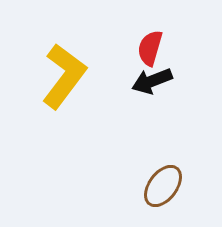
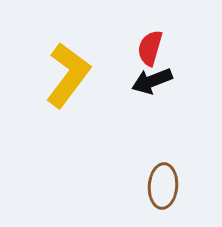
yellow L-shape: moved 4 px right, 1 px up
brown ellipse: rotated 33 degrees counterclockwise
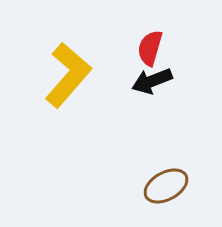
yellow L-shape: rotated 4 degrees clockwise
brown ellipse: moved 3 px right; rotated 57 degrees clockwise
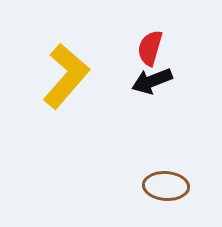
yellow L-shape: moved 2 px left, 1 px down
brown ellipse: rotated 33 degrees clockwise
